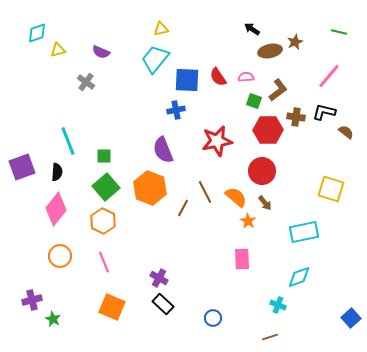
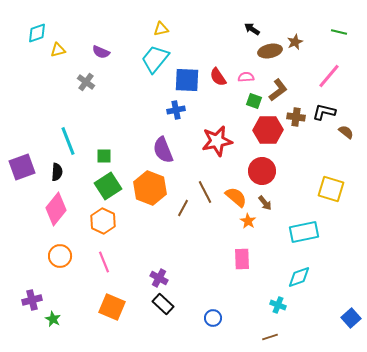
green square at (106, 187): moved 2 px right, 1 px up; rotated 8 degrees clockwise
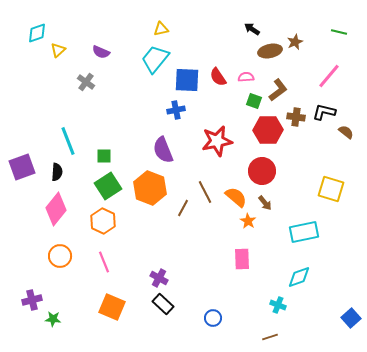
yellow triangle at (58, 50): rotated 28 degrees counterclockwise
green star at (53, 319): rotated 21 degrees counterclockwise
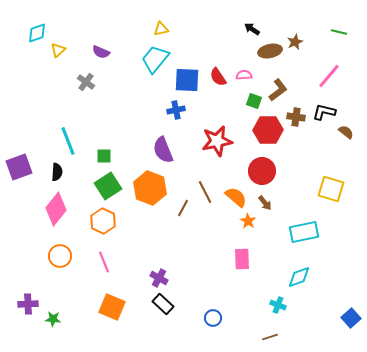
pink semicircle at (246, 77): moved 2 px left, 2 px up
purple square at (22, 167): moved 3 px left
purple cross at (32, 300): moved 4 px left, 4 px down; rotated 12 degrees clockwise
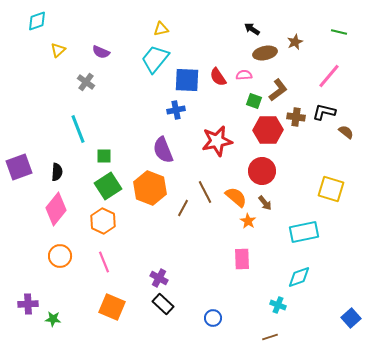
cyan diamond at (37, 33): moved 12 px up
brown ellipse at (270, 51): moved 5 px left, 2 px down
cyan line at (68, 141): moved 10 px right, 12 px up
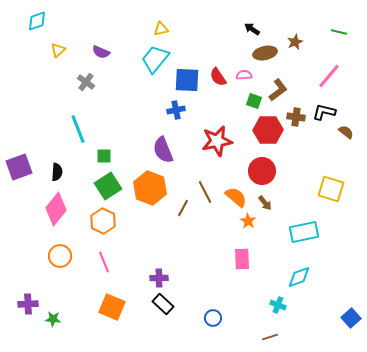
purple cross at (159, 278): rotated 30 degrees counterclockwise
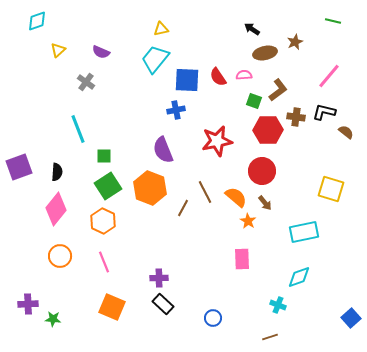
green line at (339, 32): moved 6 px left, 11 px up
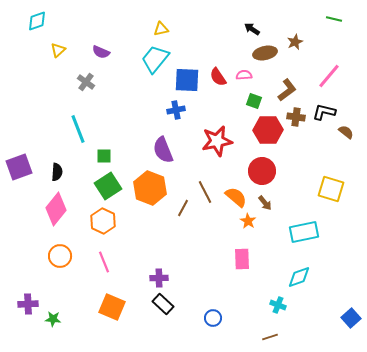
green line at (333, 21): moved 1 px right, 2 px up
brown L-shape at (278, 90): moved 9 px right
